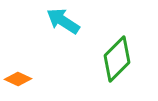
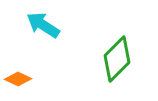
cyan arrow: moved 20 px left, 4 px down
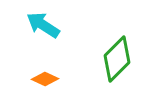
orange diamond: moved 27 px right
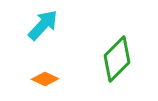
cyan arrow: rotated 100 degrees clockwise
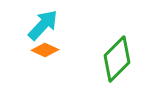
orange diamond: moved 29 px up
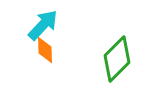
orange diamond: rotated 64 degrees clockwise
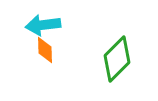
cyan arrow: rotated 140 degrees counterclockwise
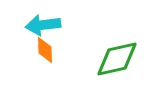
green diamond: rotated 33 degrees clockwise
